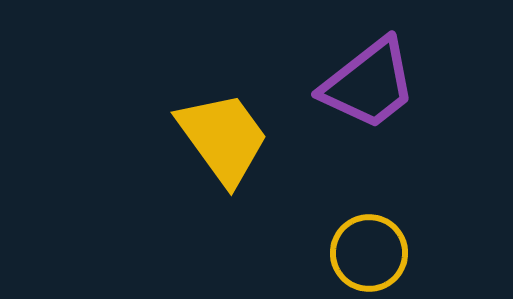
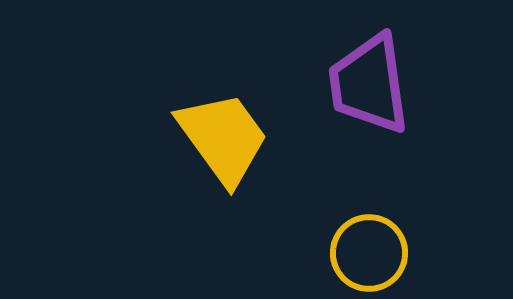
purple trapezoid: rotated 120 degrees clockwise
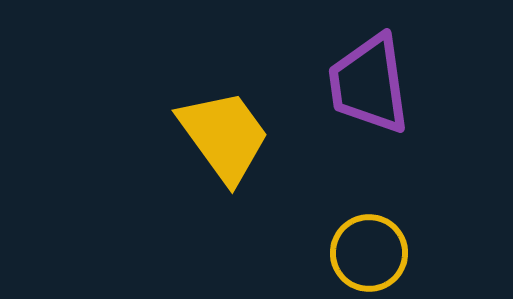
yellow trapezoid: moved 1 px right, 2 px up
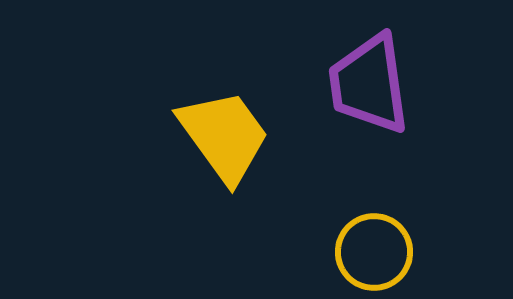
yellow circle: moved 5 px right, 1 px up
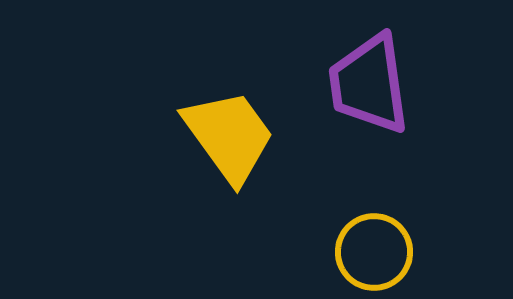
yellow trapezoid: moved 5 px right
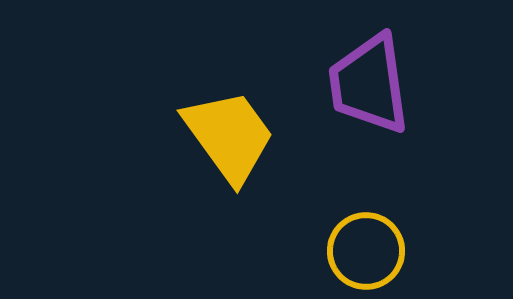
yellow circle: moved 8 px left, 1 px up
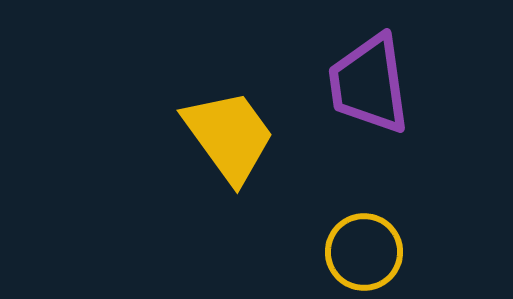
yellow circle: moved 2 px left, 1 px down
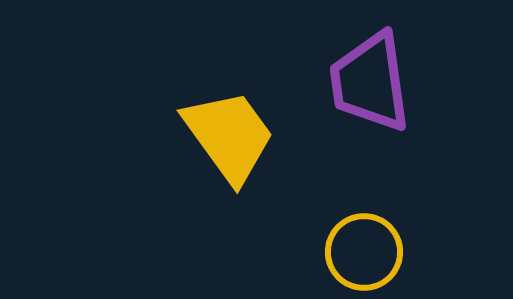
purple trapezoid: moved 1 px right, 2 px up
